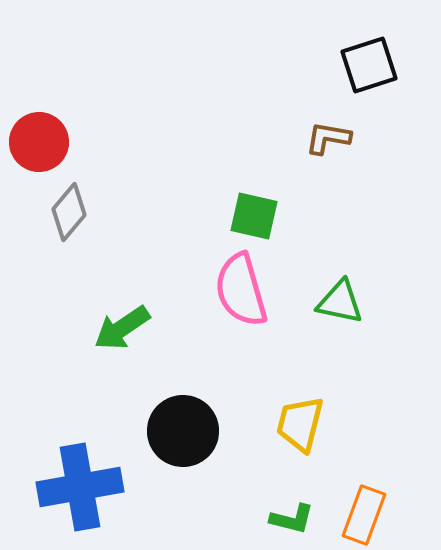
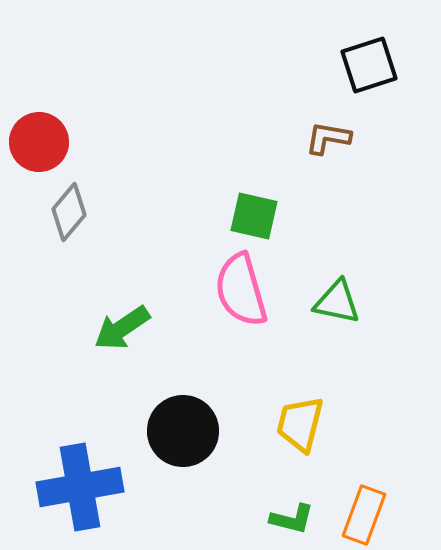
green triangle: moved 3 px left
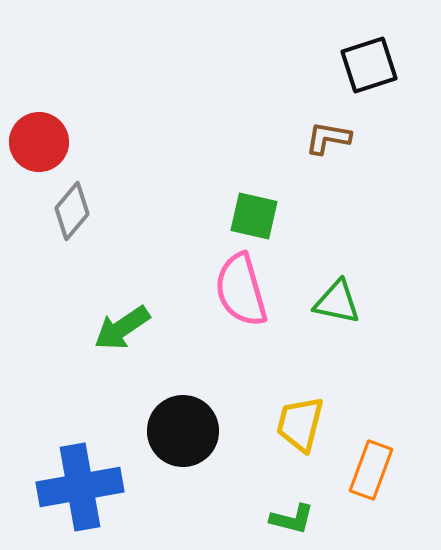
gray diamond: moved 3 px right, 1 px up
orange rectangle: moved 7 px right, 45 px up
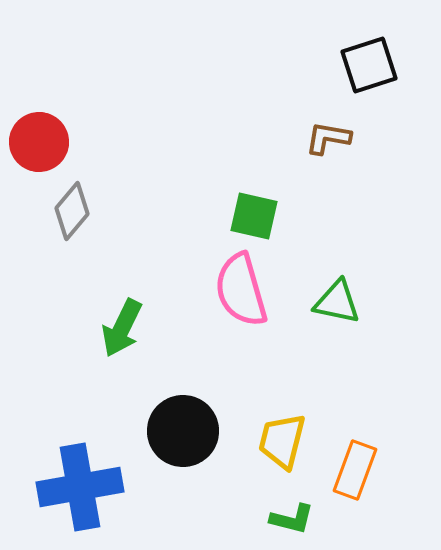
green arrow: rotated 30 degrees counterclockwise
yellow trapezoid: moved 18 px left, 17 px down
orange rectangle: moved 16 px left
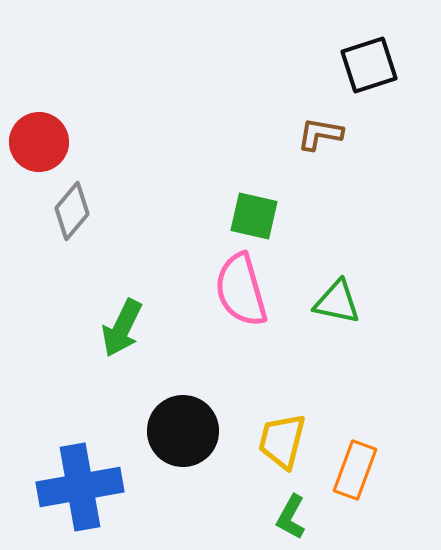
brown L-shape: moved 8 px left, 4 px up
green L-shape: moved 1 px left, 2 px up; rotated 105 degrees clockwise
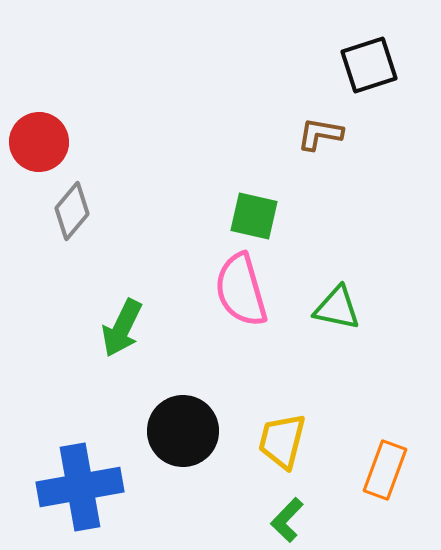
green triangle: moved 6 px down
orange rectangle: moved 30 px right
green L-shape: moved 4 px left, 3 px down; rotated 15 degrees clockwise
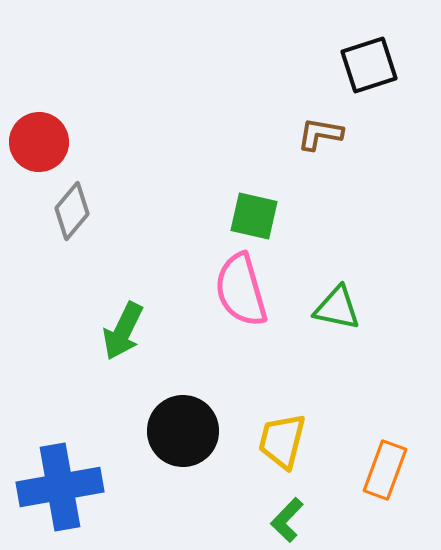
green arrow: moved 1 px right, 3 px down
blue cross: moved 20 px left
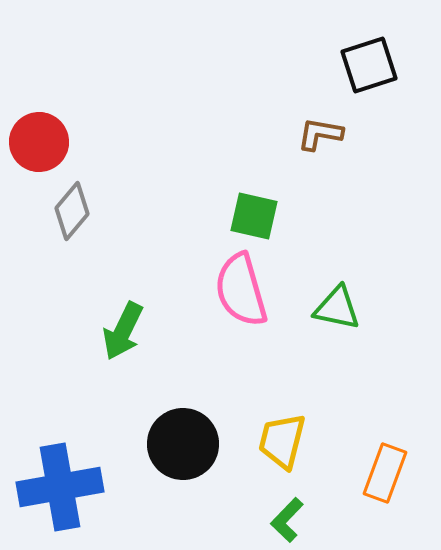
black circle: moved 13 px down
orange rectangle: moved 3 px down
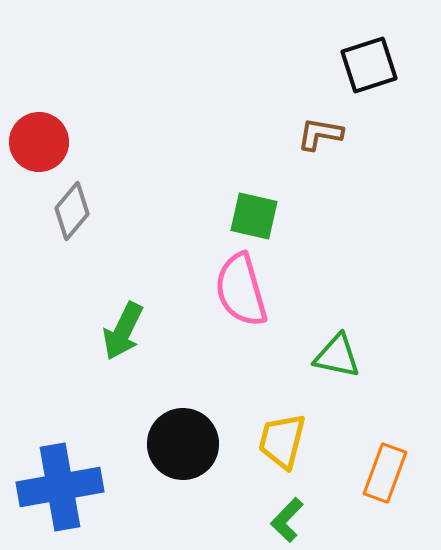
green triangle: moved 48 px down
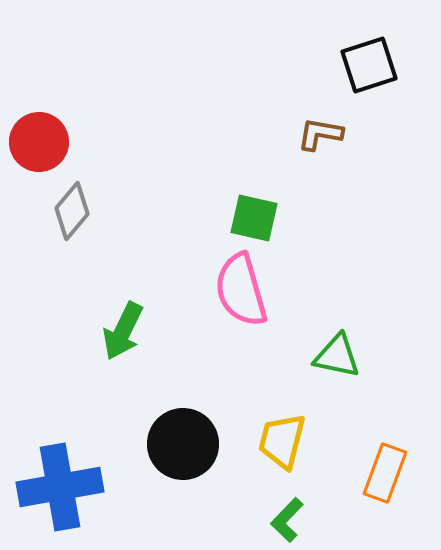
green square: moved 2 px down
